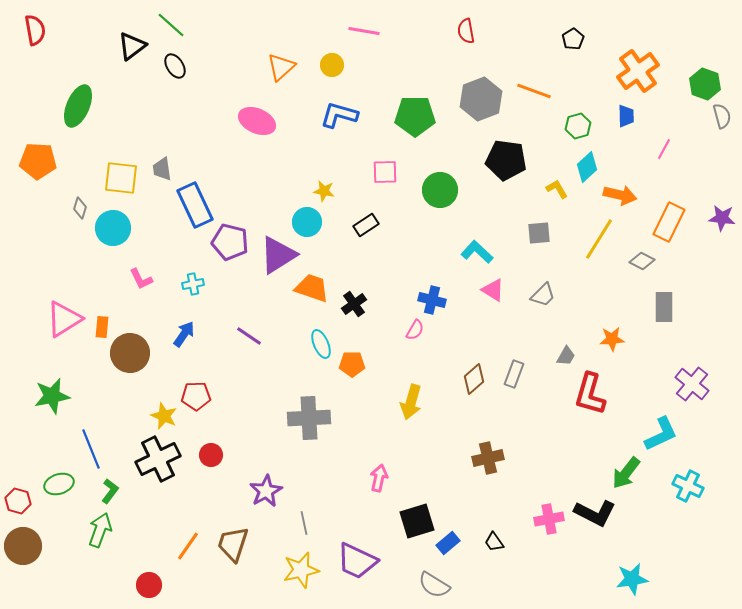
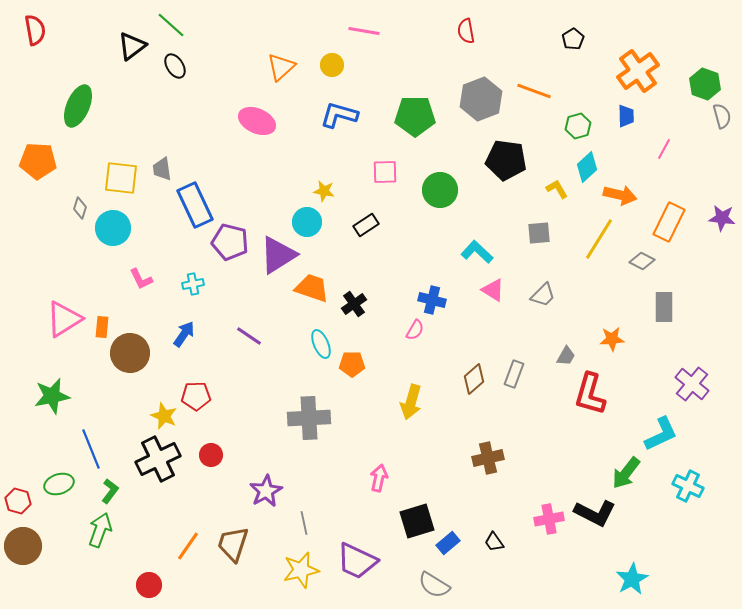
cyan star at (632, 579): rotated 20 degrees counterclockwise
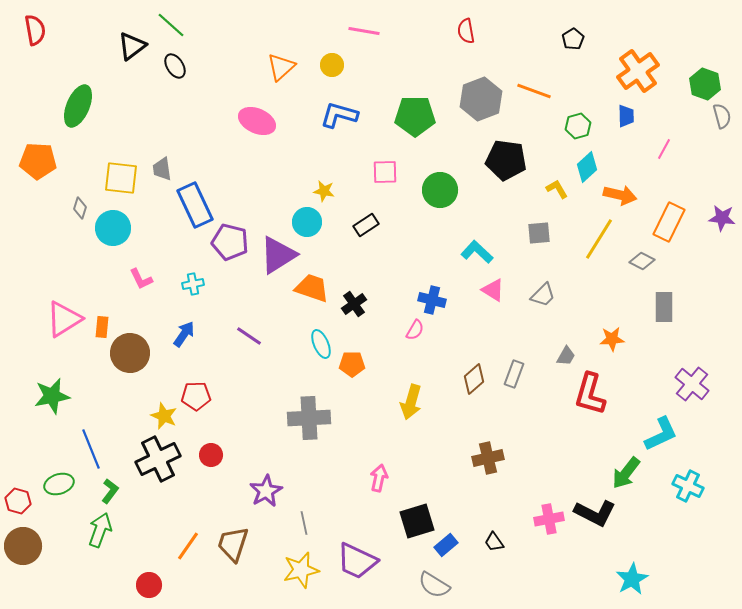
blue rectangle at (448, 543): moved 2 px left, 2 px down
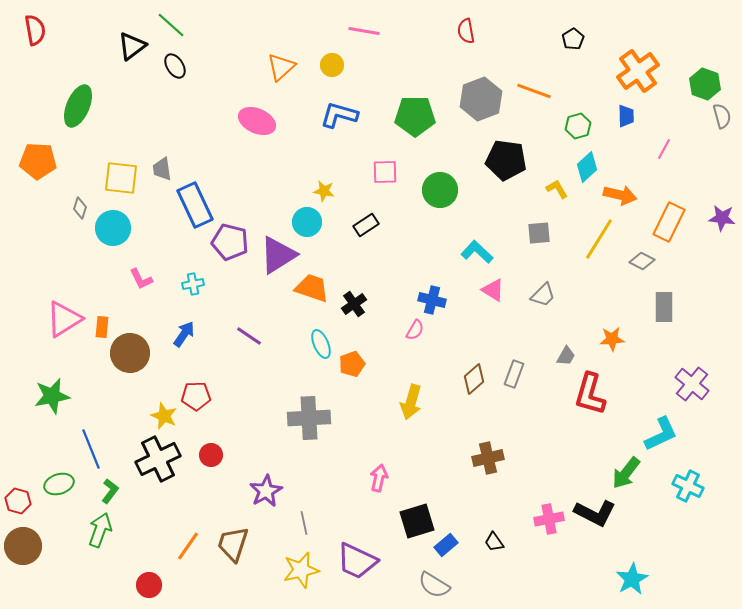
orange pentagon at (352, 364): rotated 20 degrees counterclockwise
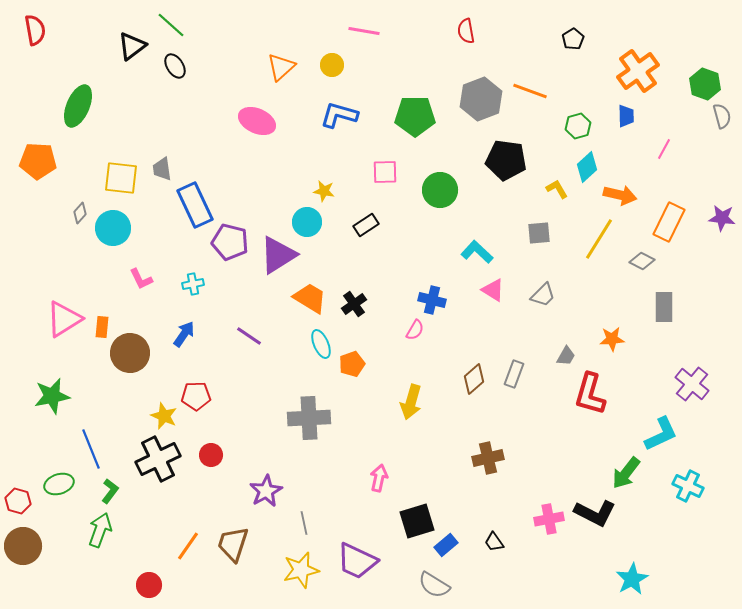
orange line at (534, 91): moved 4 px left
gray diamond at (80, 208): moved 5 px down; rotated 25 degrees clockwise
orange trapezoid at (312, 288): moved 2 px left, 10 px down; rotated 12 degrees clockwise
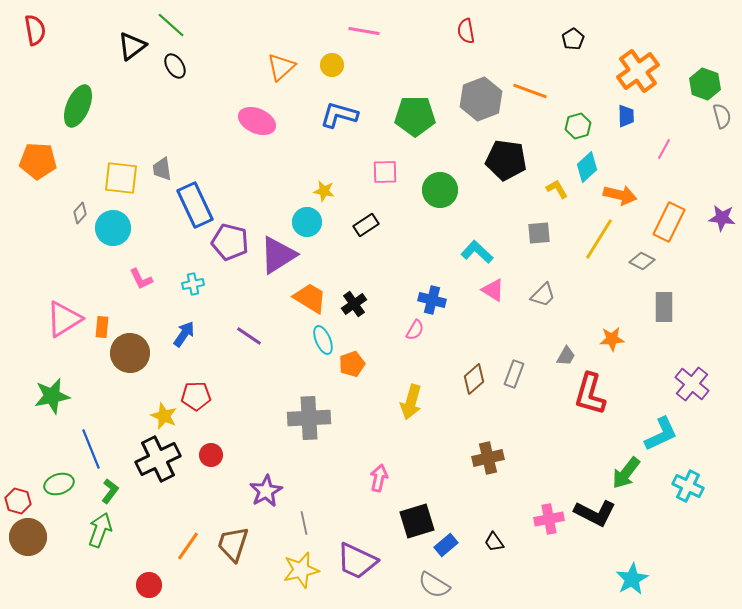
cyan ellipse at (321, 344): moved 2 px right, 4 px up
brown circle at (23, 546): moved 5 px right, 9 px up
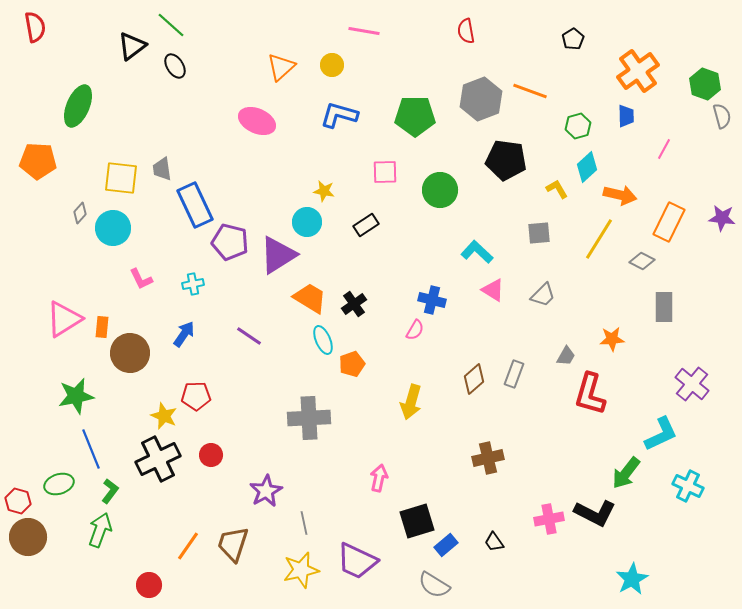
red semicircle at (35, 30): moved 3 px up
green star at (52, 396): moved 24 px right
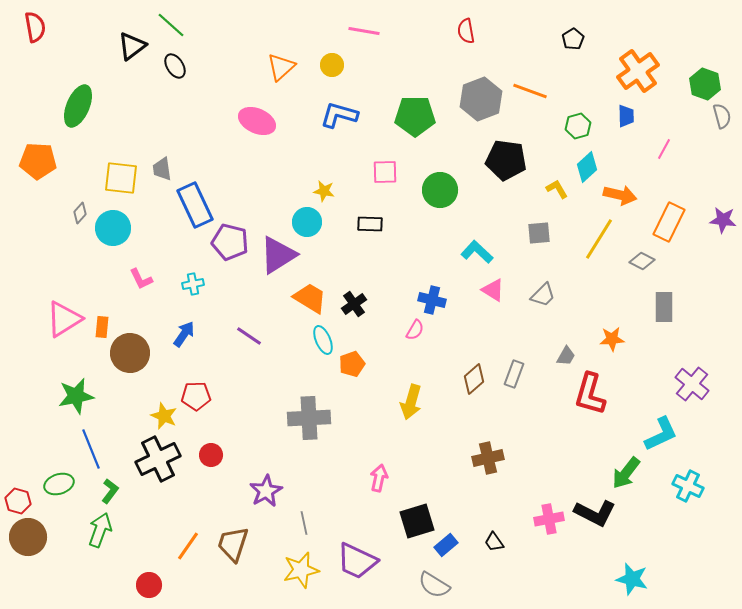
purple star at (722, 218): moved 1 px right, 2 px down
black rectangle at (366, 225): moved 4 px right, 1 px up; rotated 35 degrees clockwise
cyan star at (632, 579): rotated 28 degrees counterclockwise
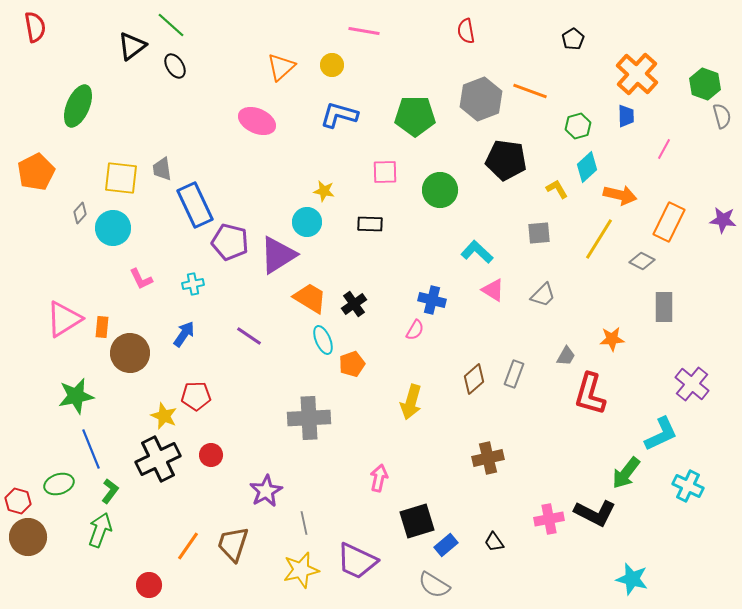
orange cross at (638, 71): moved 1 px left, 3 px down; rotated 12 degrees counterclockwise
orange pentagon at (38, 161): moved 2 px left, 11 px down; rotated 30 degrees counterclockwise
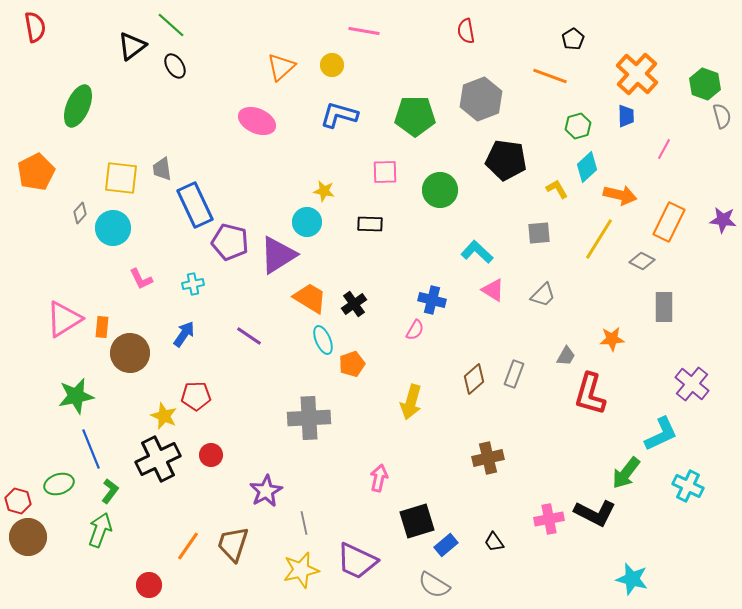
orange line at (530, 91): moved 20 px right, 15 px up
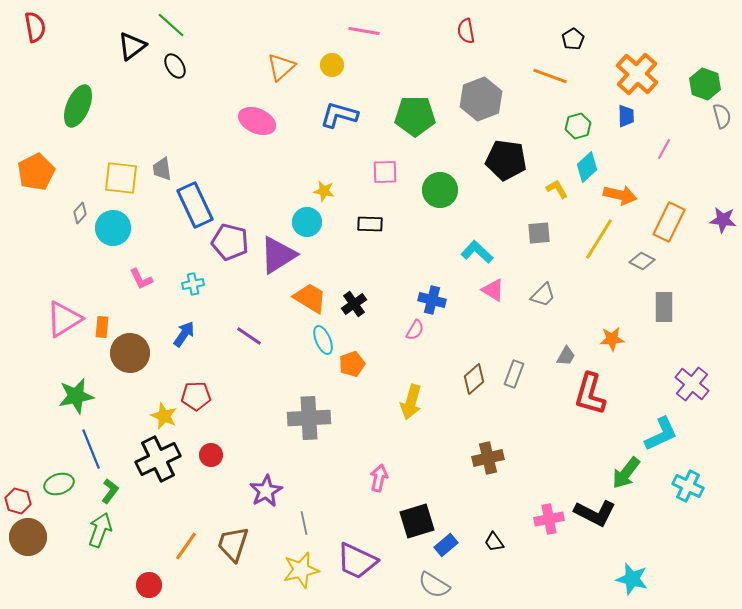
orange line at (188, 546): moved 2 px left
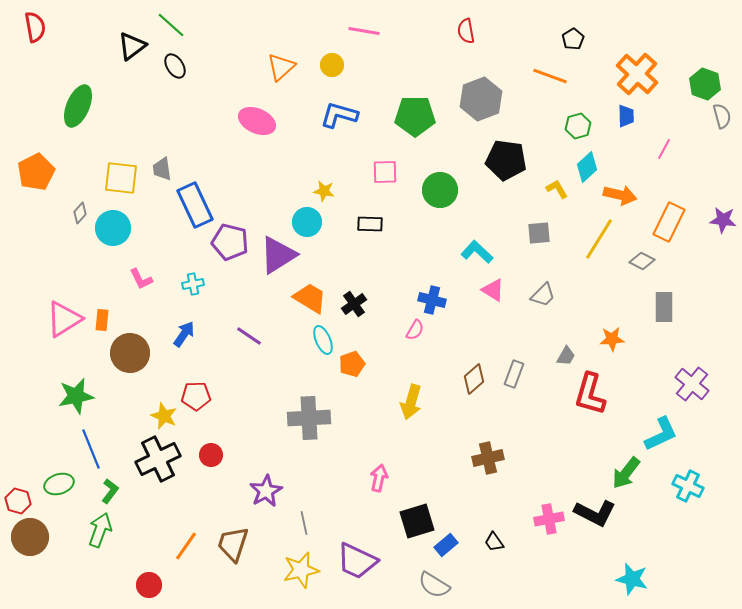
orange rectangle at (102, 327): moved 7 px up
brown circle at (28, 537): moved 2 px right
